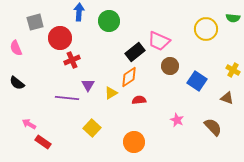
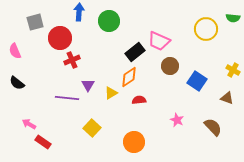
pink semicircle: moved 1 px left, 3 px down
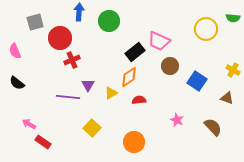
purple line: moved 1 px right, 1 px up
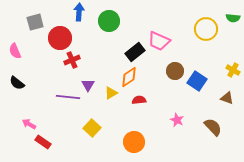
brown circle: moved 5 px right, 5 px down
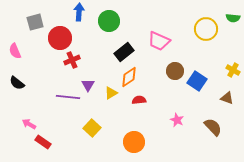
black rectangle: moved 11 px left
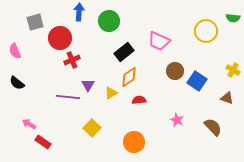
yellow circle: moved 2 px down
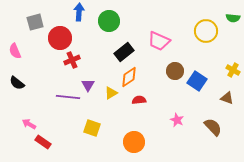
yellow square: rotated 24 degrees counterclockwise
